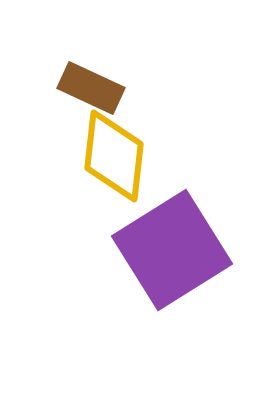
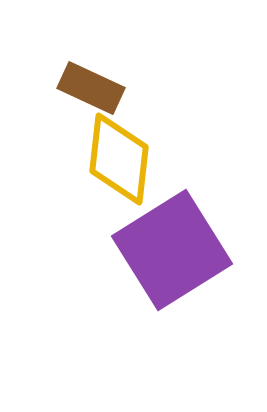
yellow diamond: moved 5 px right, 3 px down
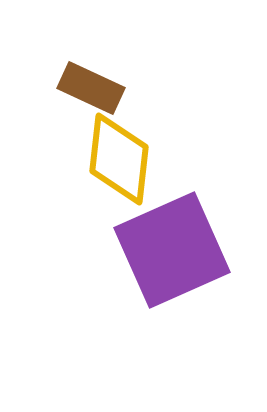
purple square: rotated 8 degrees clockwise
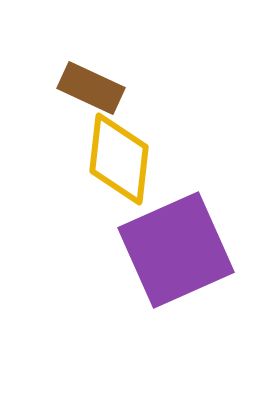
purple square: moved 4 px right
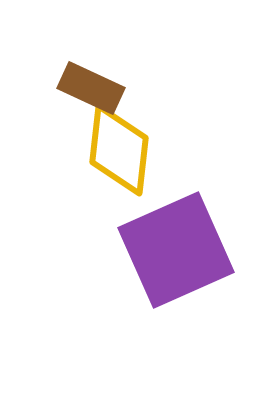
yellow diamond: moved 9 px up
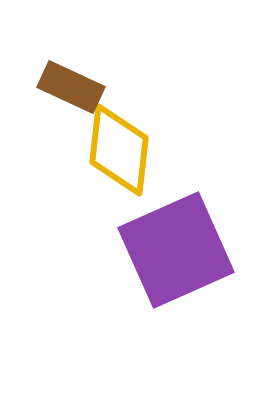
brown rectangle: moved 20 px left, 1 px up
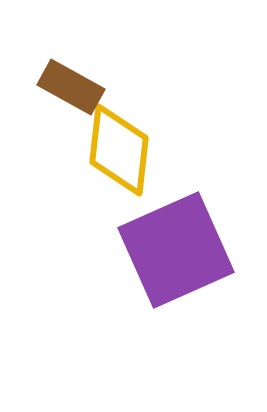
brown rectangle: rotated 4 degrees clockwise
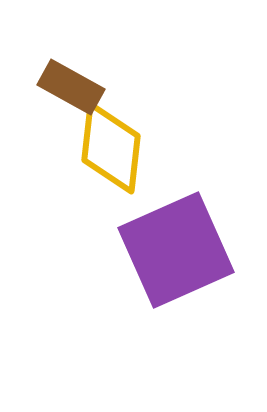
yellow diamond: moved 8 px left, 2 px up
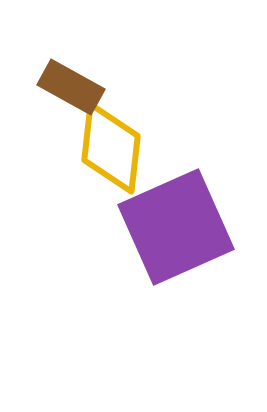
purple square: moved 23 px up
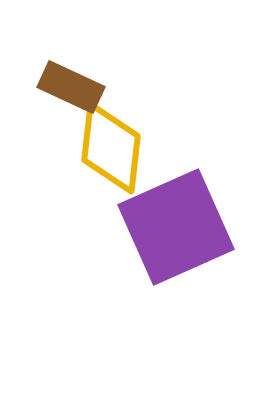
brown rectangle: rotated 4 degrees counterclockwise
